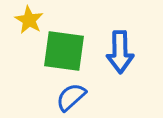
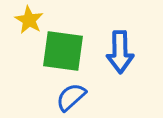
green square: moved 1 px left
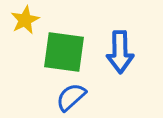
yellow star: moved 4 px left; rotated 16 degrees clockwise
green square: moved 1 px right, 1 px down
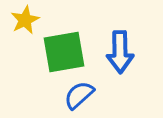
green square: rotated 18 degrees counterclockwise
blue semicircle: moved 8 px right, 2 px up
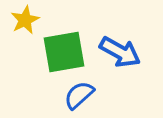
blue arrow: rotated 60 degrees counterclockwise
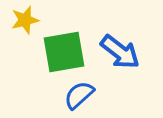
yellow star: rotated 12 degrees clockwise
blue arrow: rotated 9 degrees clockwise
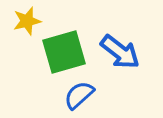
yellow star: moved 2 px right, 1 px down
green square: rotated 6 degrees counterclockwise
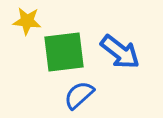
yellow star: rotated 20 degrees clockwise
green square: rotated 9 degrees clockwise
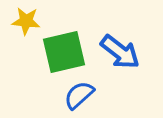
yellow star: moved 1 px left
green square: rotated 6 degrees counterclockwise
